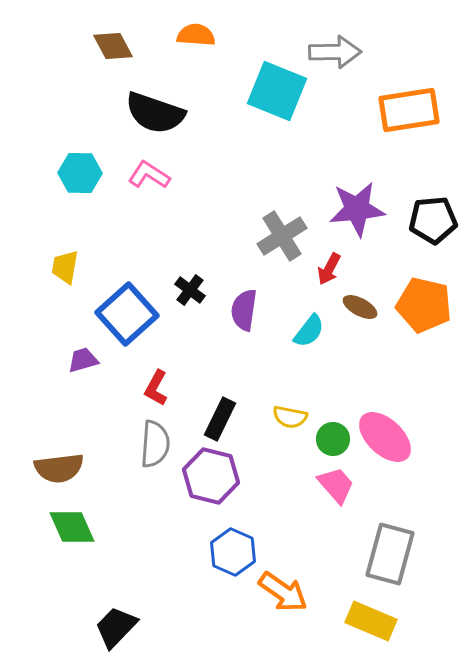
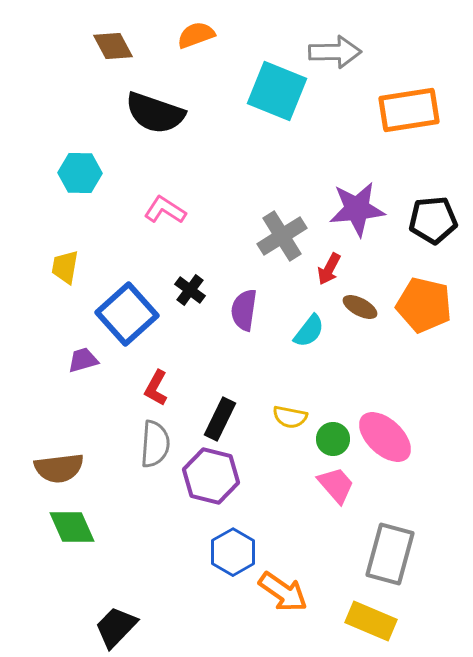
orange semicircle: rotated 24 degrees counterclockwise
pink L-shape: moved 16 px right, 35 px down
blue hexagon: rotated 6 degrees clockwise
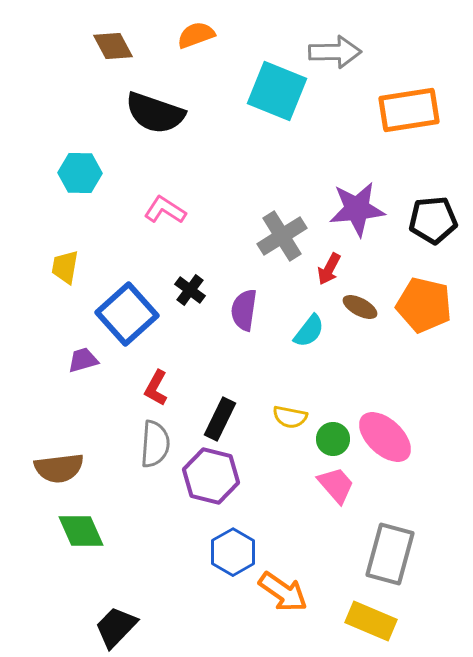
green diamond: moved 9 px right, 4 px down
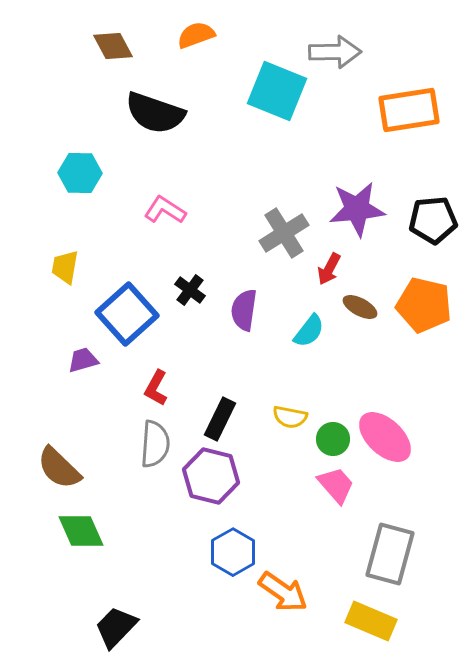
gray cross: moved 2 px right, 3 px up
brown semicircle: rotated 51 degrees clockwise
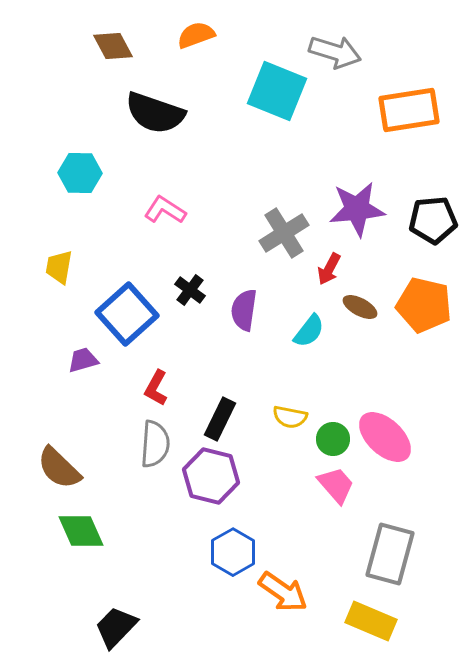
gray arrow: rotated 18 degrees clockwise
yellow trapezoid: moved 6 px left
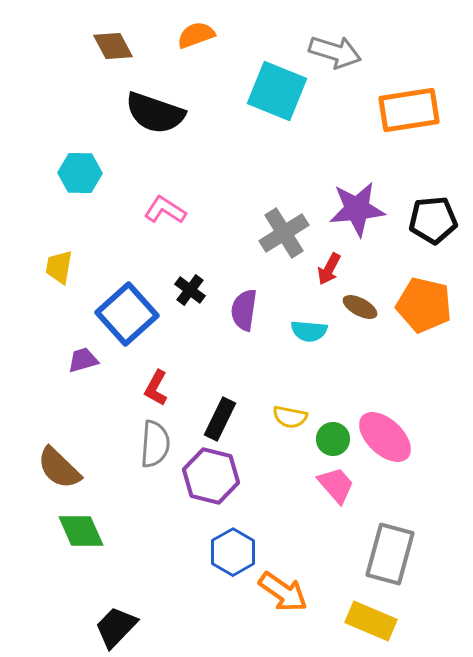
cyan semicircle: rotated 57 degrees clockwise
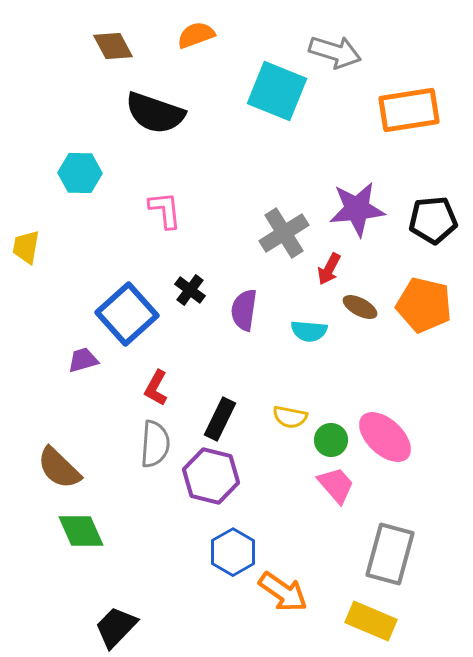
pink L-shape: rotated 51 degrees clockwise
yellow trapezoid: moved 33 px left, 20 px up
green circle: moved 2 px left, 1 px down
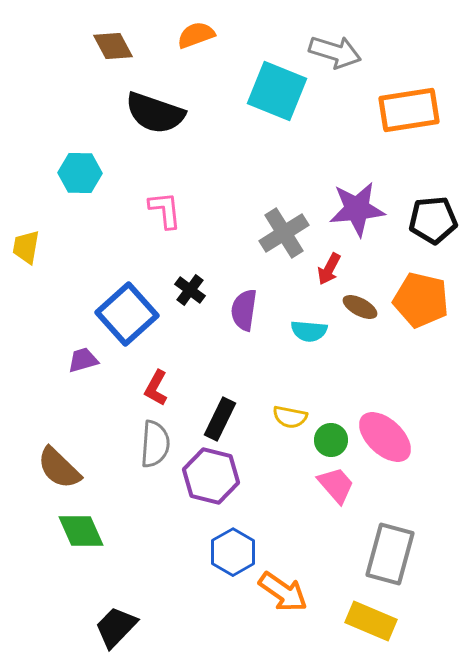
orange pentagon: moved 3 px left, 5 px up
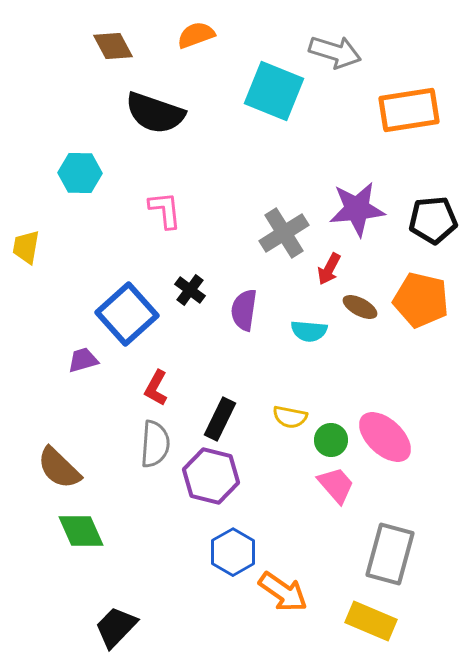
cyan square: moved 3 px left
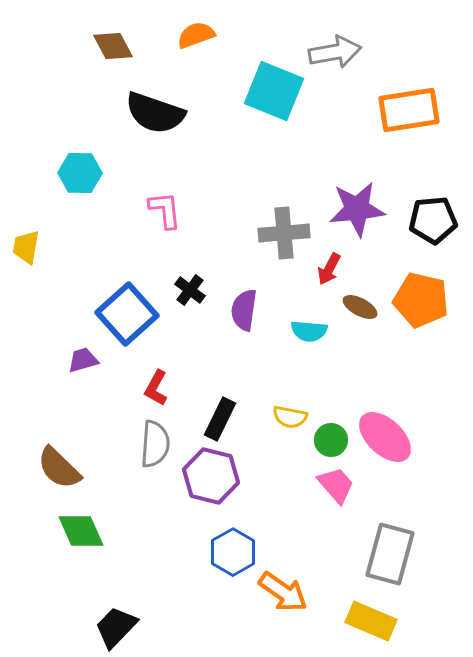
gray arrow: rotated 27 degrees counterclockwise
gray cross: rotated 27 degrees clockwise
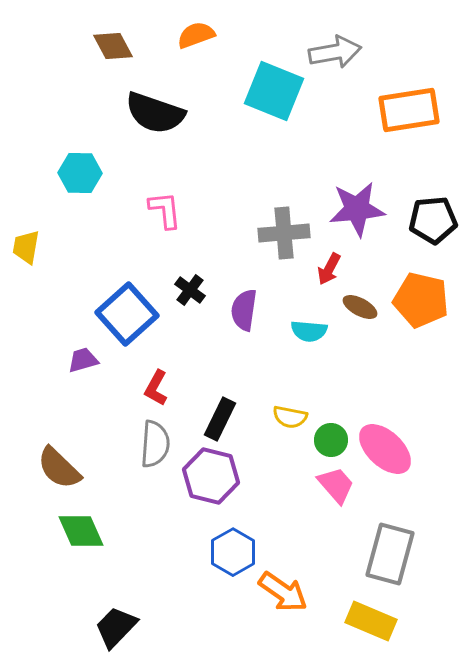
pink ellipse: moved 12 px down
